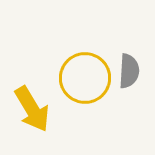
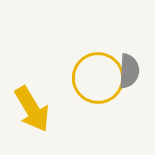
yellow circle: moved 13 px right
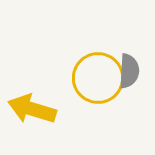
yellow arrow: rotated 138 degrees clockwise
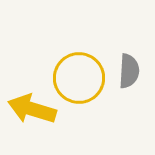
yellow circle: moved 19 px left
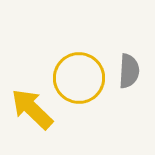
yellow arrow: rotated 27 degrees clockwise
